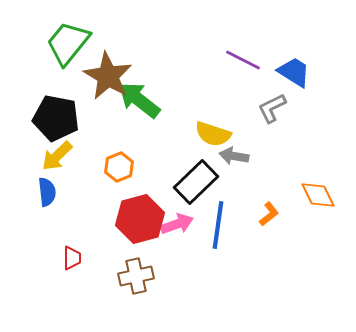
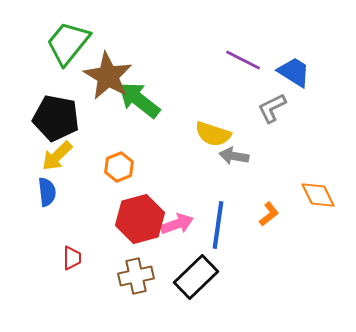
black rectangle: moved 95 px down
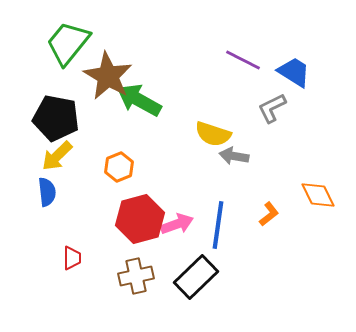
green arrow: rotated 9 degrees counterclockwise
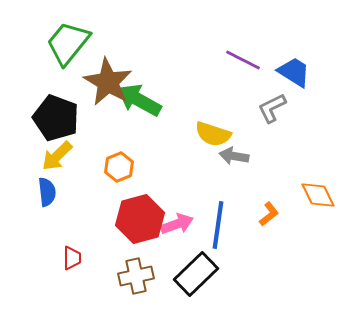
brown star: moved 6 px down
black pentagon: rotated 9 degrees clockwise
black rectangle: moved 3 px up
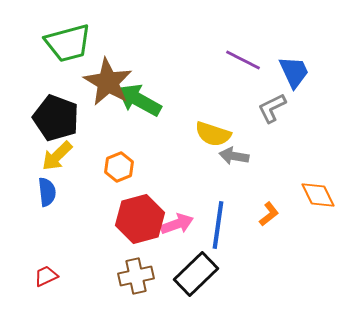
green trapezoid: rotated 144 degrees counterclockwise
blue trapezoid: rotated 33 degrees clockwise
red trapezoid: moved 26 px left, 18 px down; rotated 115 degrees counterclockwise
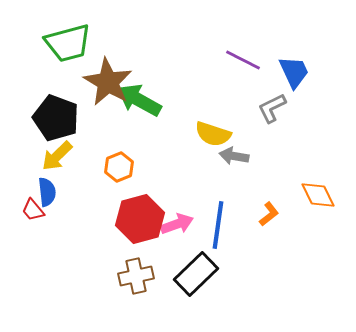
red trapezoid: moved 13 px left, 66 px up; rotated 105 degrees counterclockwise
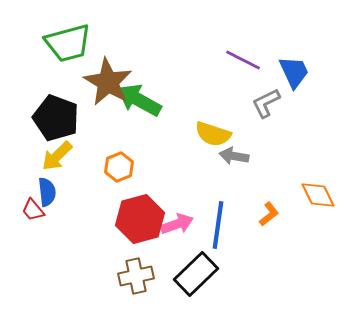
gray L-shape: moved 6 px left, 5 px up
